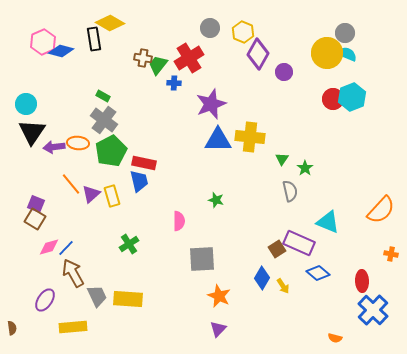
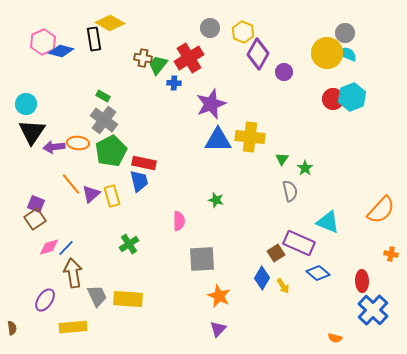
brown square at (35, 219): rotated 25 degrees clockwise
brown square at (277, 249): moved 1 px left, 4 px down
brown arrow at (73, 273): rotated 20 degrees clockwise
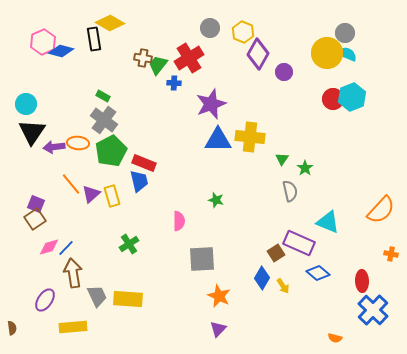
red rectangle at (144, 163): rotated 10 degrees clockwise
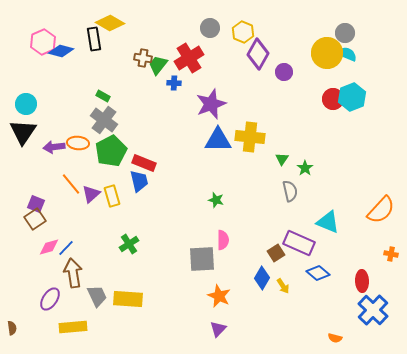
black triangle at (32, 132): moved 9 px left
pink semicircle at (179, 221): moved 44 px right, 19 px down
purple ellipse at (45, 300): moved 5 px right, 1 px up
